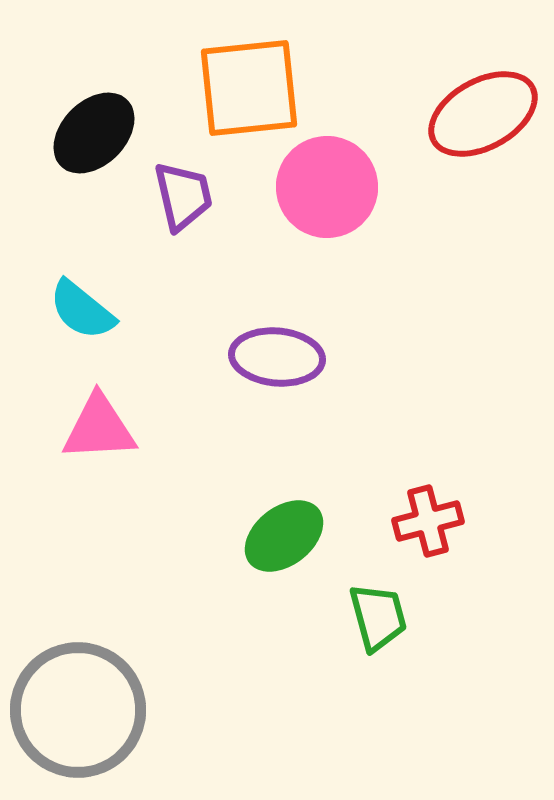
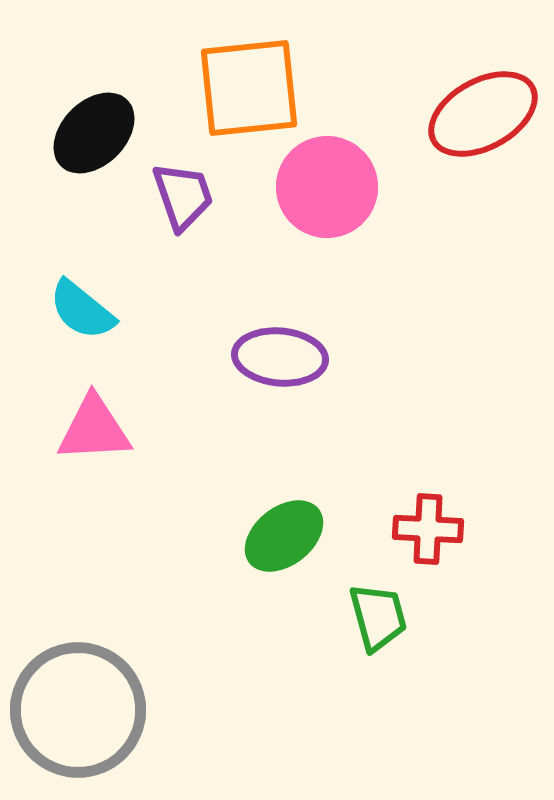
purple trapezoid: rotated 6 degrees counterclockwise
purple ellipse: moved 3 px right
pink triangle: moved 5 px left, 1 px down
red cross: moved 8 px down; rotated 18 degrees clockwise
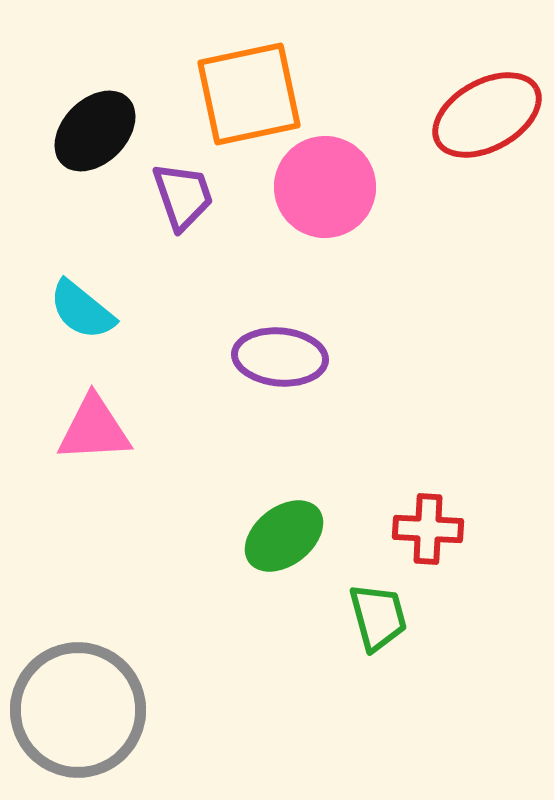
orange square: moved 6 px down; rotated 6 degrees counterclockwise
red ellipse: moved 4 px right, 1 px down
black ellipse: moved 1 px right, 2 px up
pink circle: moved 2 px left
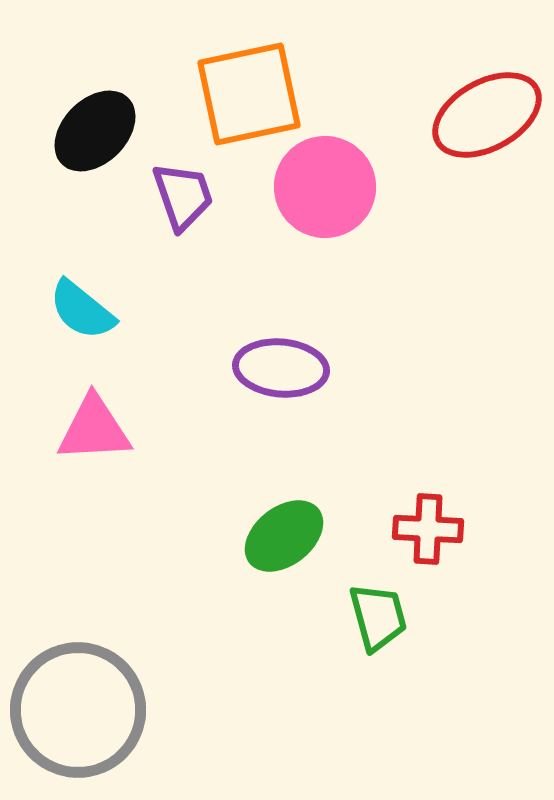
purple ellipse: moved 1 px right, 11 px down
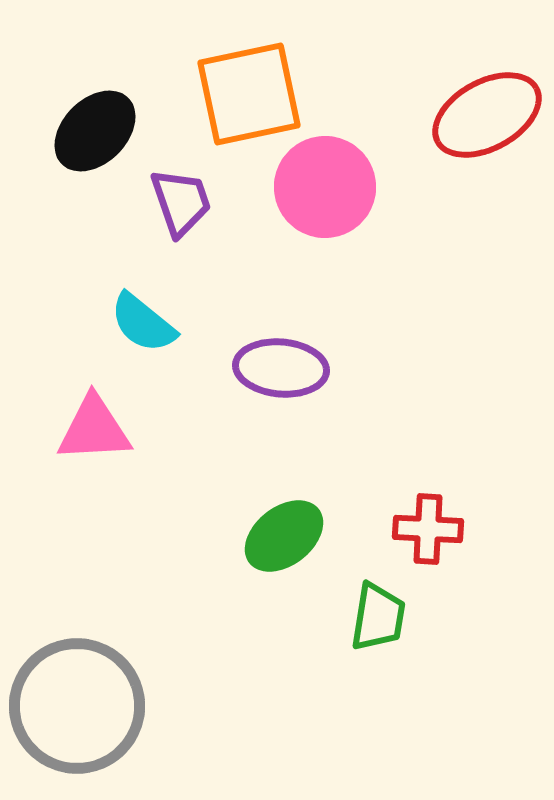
purple trapezoid: moved 2 px left, 6 px down
cyan semicircle: moved 61 px right, 13 px down
green trapezoid: rotated 24 degrees clockwise
gray circle: moved 1 px left, 4 px up
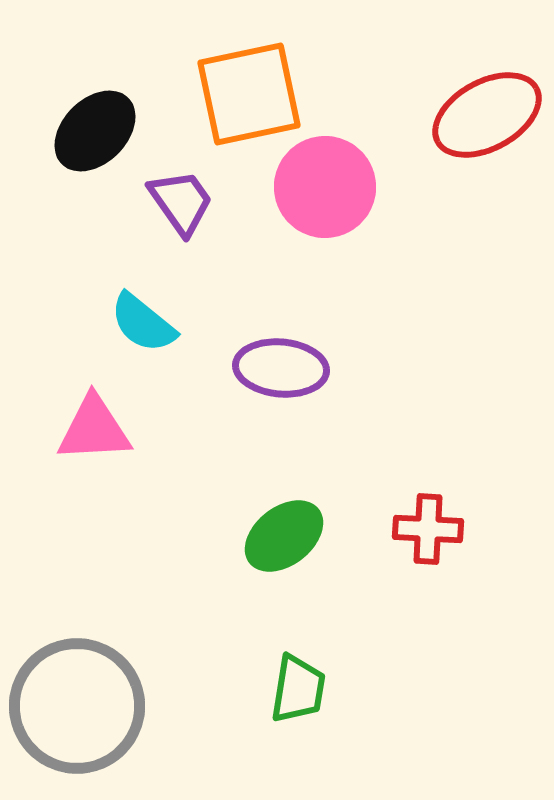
purple trapezoid: rotated 16 degrees counterclockwise
green trapezoid: moved 80 px left, 72 px down
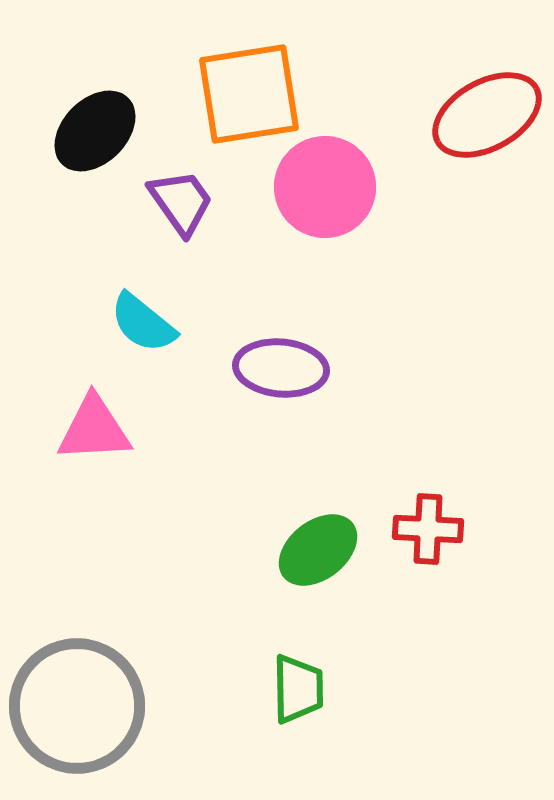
orange square: rotated 3 degrees clockwise
green ellipse: moved 34 px right, 14 px down
green trapezoid: rotated 10 degrees counterclockwise
